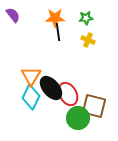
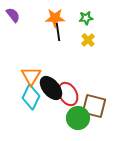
yellow cross: rotated 24 degrees clockwise
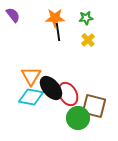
cyan diamond: rotated 75 degrees clockwise
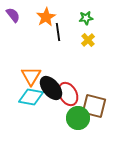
orange star: moved 9 px left, 1 px up; rotated 30 degrees counterclockwise
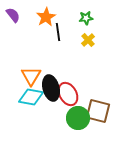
black ellipse: rotated 25 degrees clockwise
brown square: moved 4 px right, 5 px down
